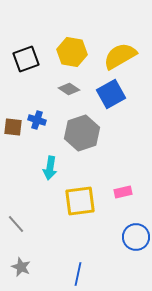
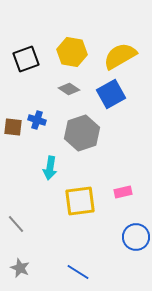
gray star: moved 1 px left, 1 px down
blue line: moved 2 px up; rotated 70 degrees counterclockwise
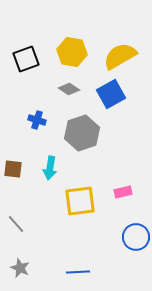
brown square: moved 42 px down
blue line: rotated 35 degrees counterclockwise
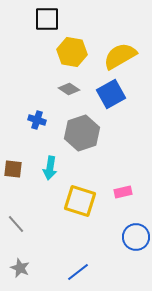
black square: moved 21 px right, 40 px up; rotated 20 degrees clockwise
yellow square: rotated 24 degrees clockwise
blue line: rotated 35 degrees counterclockwise
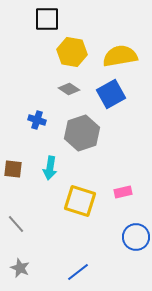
yellow semicircle: rotated 20 degrees clockwise
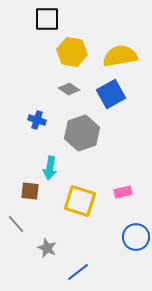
brown square: moved 17 px right, 22 px down
gray star: moved 27 px right, 20 px up
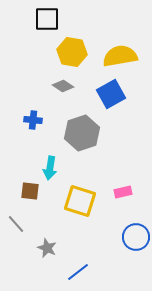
gray diamond: moved 6 px left, 3 px up
blue cross: moved 4 px left; rotated 12 degrees counterclockwise
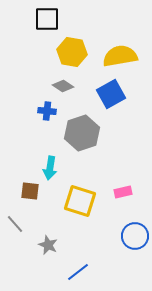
blue cross: moved 14 px right, 9 px up
gray line: moved 1 px left
blue circle: moved 1 px left, 1 px up
gray star: moved 1 px right, 3 px up
